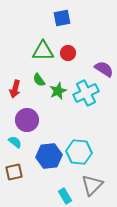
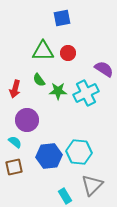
green star: rotated 24 degrees clockwise
brown square: moved 5 px up
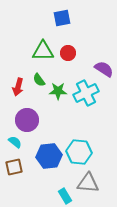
red arrow: moved 3 px right, 2 px up
gray triangle: moved 4 px left, 2 px up; rotated 50 degrees clockwise
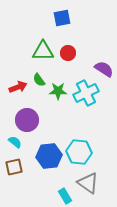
red arrow: rotated 126 degrees counterclockwise
gray triangle: rotated 30 degrees clockwise
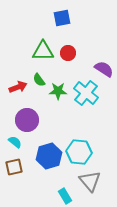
cyan cross: rotated 25 degrees counterclockwise
blue hexagon: rotated 10 degrees counterclockwise
gray triangle: moved 2 px right, 2 px up; rotated 15 degrees clockwise
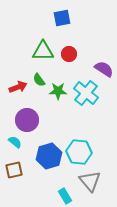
red circle: moved 1 px right, 1 px down
brown square: moved 3 px down
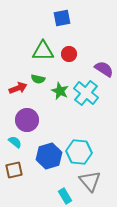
green semicircle: moved 1 px left, 1 px up; rotated 40 degrees counterclockwise
red arrow: moved 1 px down
green star: moved 2 px right; rotated 24 degrees clockwise
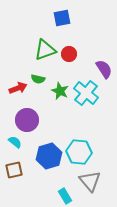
green triangle: moved 2 px right, 1 px up; rotated 20 degrees counterclockwise
purple semicircle: rotated 24 degrees clockwise
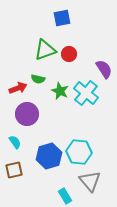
purple circle: moved 6 px up
cyan semicircle: rotated 16 degrees clockwise
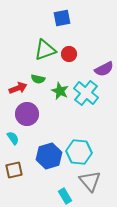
purple semicircle: rotated 96 degrees clockwise
cyan semicircle: moved 2 px left, 4 px up
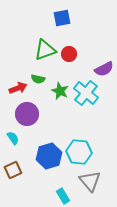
brown square: moved 1 px left; rotated 12 degrees counterclockwise
cyan rectangle: moved 2 px left
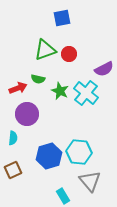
cyan semicircle: rotated 40 degrees clockwise
